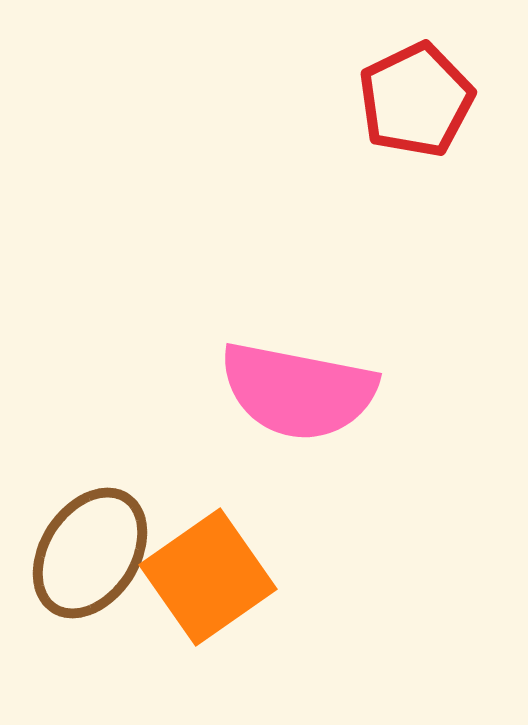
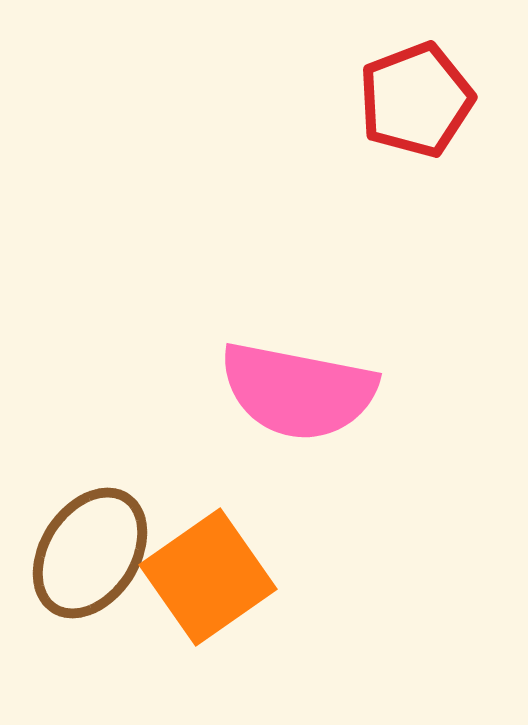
red pentagon: rotated 5 degrees clockwise
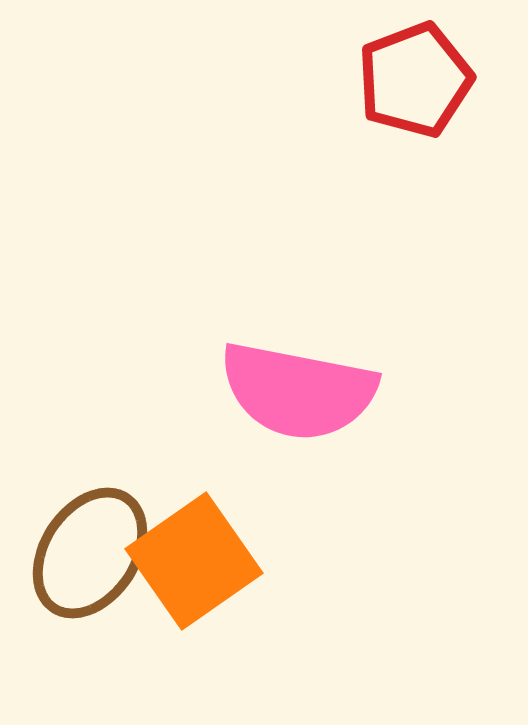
red pentagon: moved 1 px left, 20 px up
orange square: moved 14 px left, 16 px up
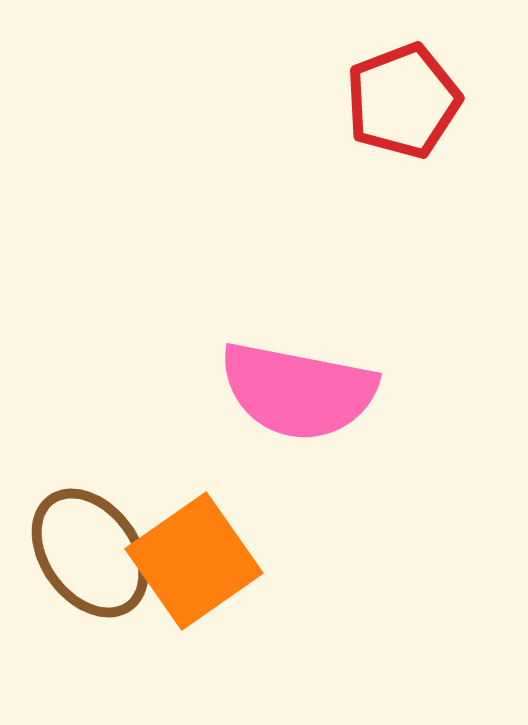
red pentagon: moved 12 px left, 21 px down
brown ellipse: rotated 69 degrees counterclockwise
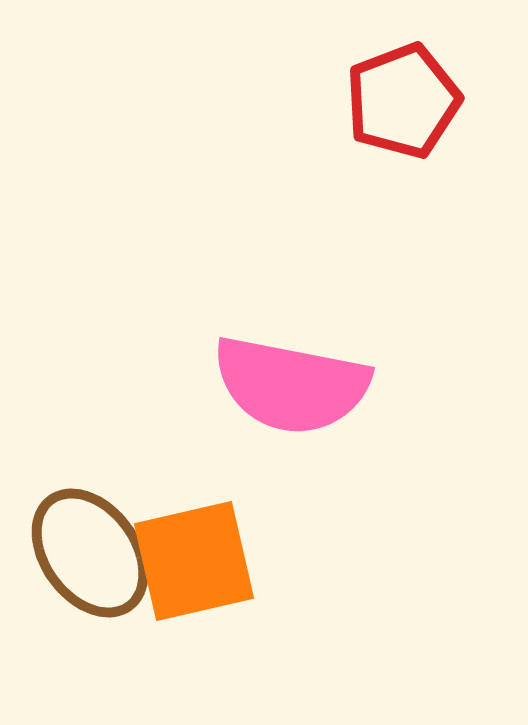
pink semicircle: moved 7 px left, 6 px up
orange square: rotated 22 degrees clockwise
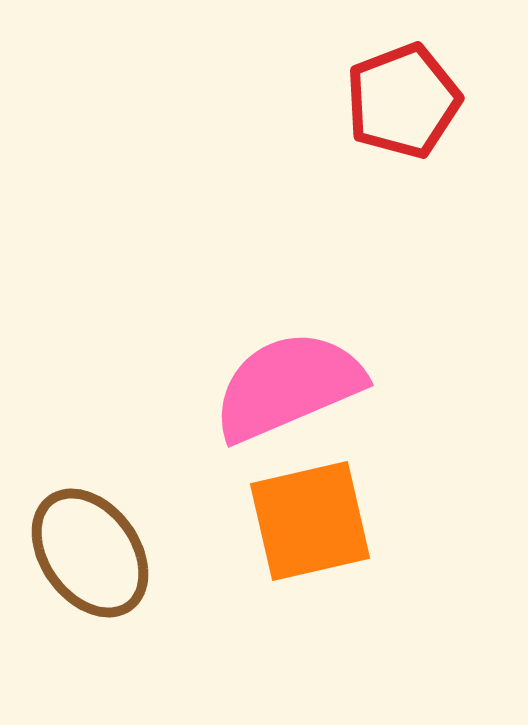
pink semicircle: moved 3 px left, 1 px down; rotated 146 degrees clockwise
orange square: moved 116 px right, 40 px up
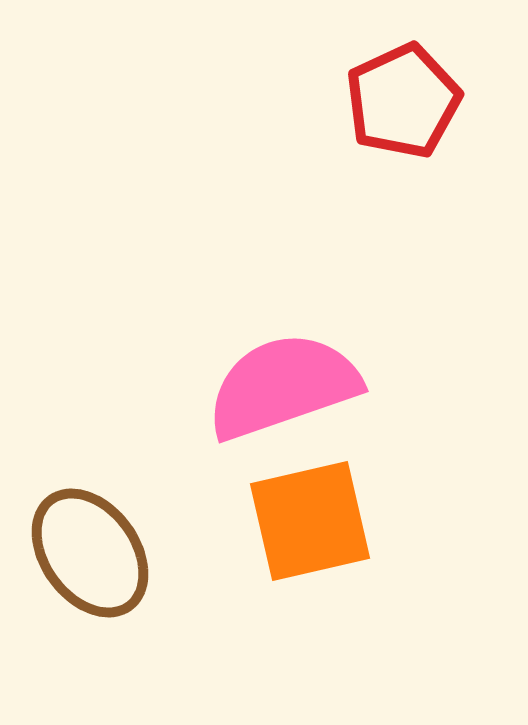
red pentagon: rotated 4 degrees counterclockwise
pink semicircle: moved 5 px left; rotated 4 degrees clockwise
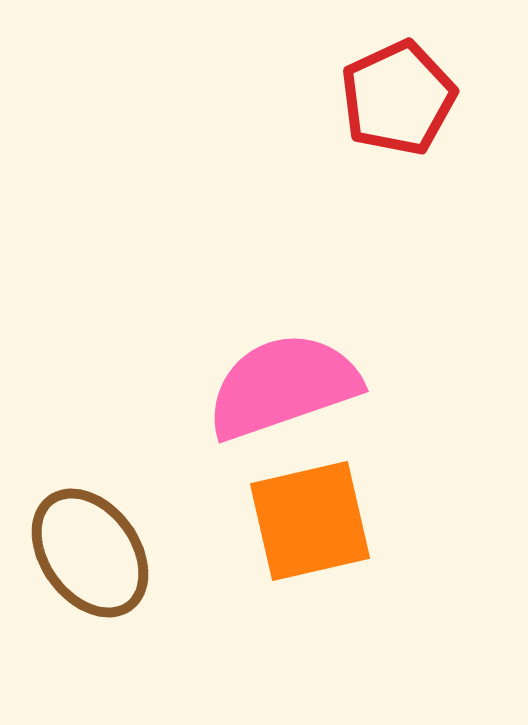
red pentagon: moved 5 px left, 3 px up
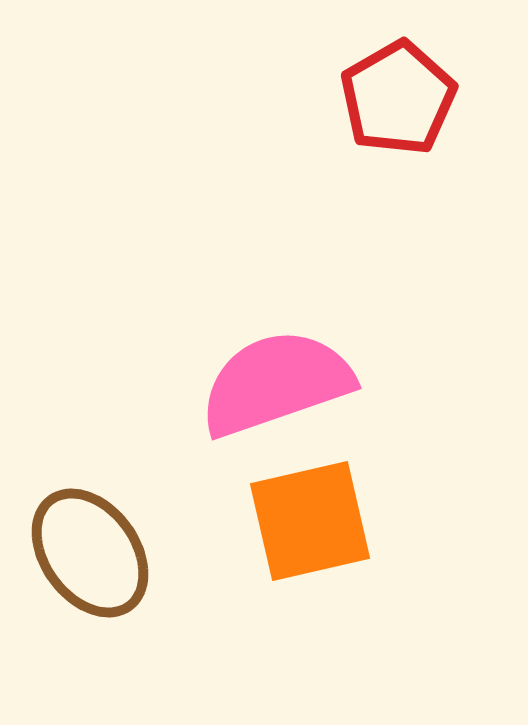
red pentagon: rotated 5 degrees counterclockwise
pink semicircle: moved 7 px left, 3 px up
